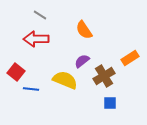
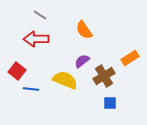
red square: moved 1 px right, 1 px up
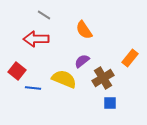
gray line: moved 4 px right
orange rectangle: rotated 18 degrees counterclockwise
brown cross: moved 1 px left, 2 px down
yellow semicircle: moved 1 px left, 1 px up
blue line: moved 2 px right, 1 px up
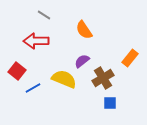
red arrow: moved 2 px down
blue line: rotated 35 degrees counterclockwise
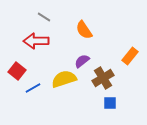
gray line: moved 2 px down
orange rectangle: moved 2 px up
yellow semicircle: rotated 40 degrees counterclockwise
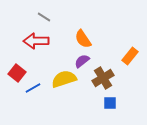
orange semicircle: moved 1 px left, 9 px down
red square: moved 2 px down
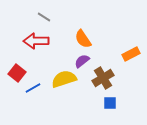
orange rectangle: moved 1 px right, 2 px up; rotated 24 degrees clockwise
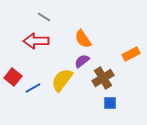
red square: moved 4 px left, 4 px down
yellow semicircle: moved 2 px left, 1 px down; rotated 35 degrees counterclockwise
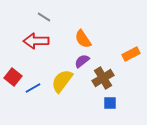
yellow semicircle: moved 1 px down
